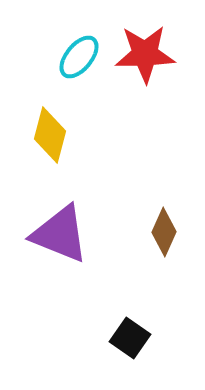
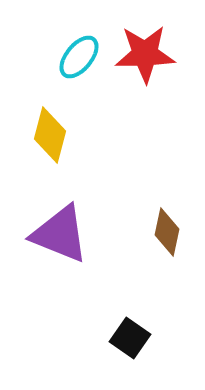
brown diamond: moved 3 px right; rotated 12 degrees counterclockwise
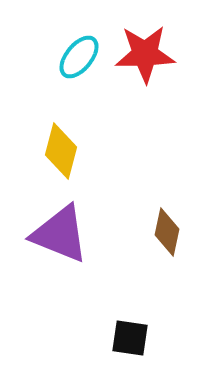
yellow diamond: moved 11 px right, 16 px down
black square: rotated 27 degrees counterclockwise
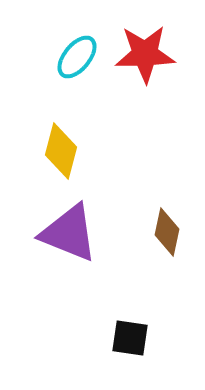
cyan ellipse: moved 2 px left
purple triangle: moved 9 px right, 1 px up
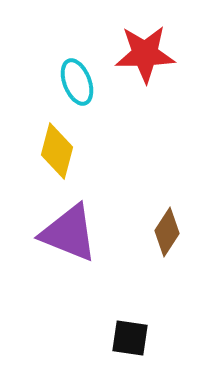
cyan ellipse: moved 25 px down; rotated 60 degrees counterclockwise
yellow diamond: moved 4 px left
brown diamond: rotated 21 degrees clockwise
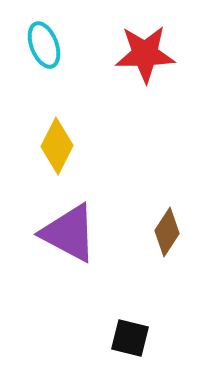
cyan ellipse: moved 33 px left, 37 px up
yellow diamond: moved 5 px up; rotated 12 degrees clockwise
purple triangle: rotated 6 degrees clockwise
black square: rotated 6 degrees clockwise
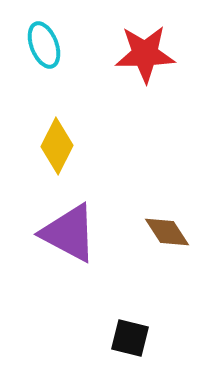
brown diamond: rotated 66 degrees counterclockwise
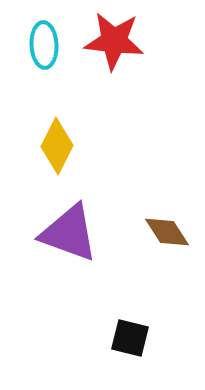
cyan ellipse: rotated 18 degrees clockwise
red star: moved 31 px left, 13 px up; rotated 8 degrees clockwise
purple triangle: rotated 8 degrees counterclockwise
